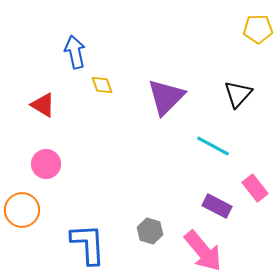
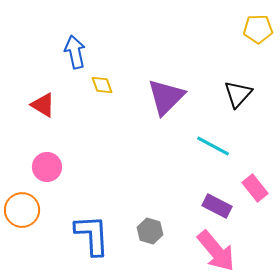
pink circle: moved 1 px right, 3 px down
blue L-shape: moved 4 px right, 9 px up
pink arrow: moved 13 px right
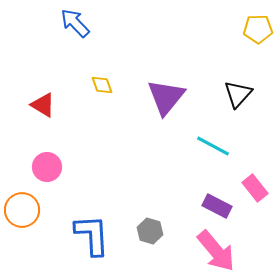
blue arrow: moved 29 px up; rotated 32 degrees counterclockwise
purple triangle: rotated 6 degrees counterclockwise
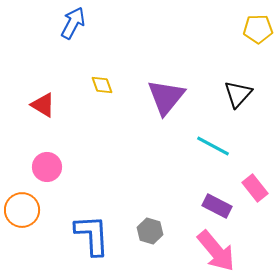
blue arrow: moved 2 px left; rotated 72 degrees clockwise
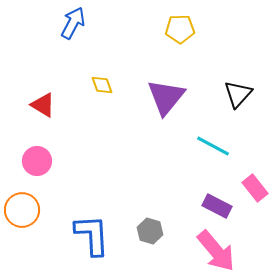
yellow pentagon: moved 78 px left
pink circle: moved 10 px left, 6 px up
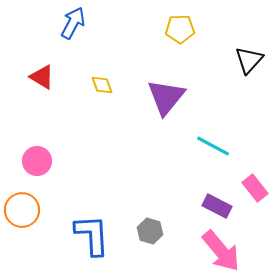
black triangle: moved 11 px right, 34 px up
red triangle: moved 1 px left, 28 px up
pink arrow: moved 5 px right
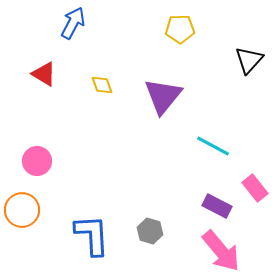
red triangle: moved 2 px right, 3 px up
purple triangle: moved 3 px left, 1 px up
